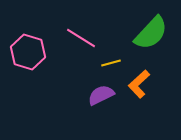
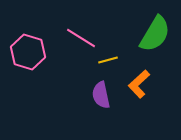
green semicircle: moved 4 px right, 1 px down; rotated 12 degrees counterclockwise
yellow line: moved 3 px left, 3 px up
purple semicircle: rotated 76 degrees counterclockwise
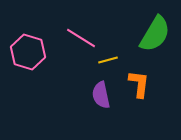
orange L-shape: rotated 140 degrees clockwise
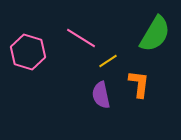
yellow line: moved 1 px down; rotated 18 degrees counterclockwise
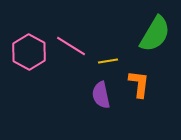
pink line: moved 10 px left, 8 px down
pink hexagon: moved 1 px right; rotated 12 degrees clockwise
yellow line: rotated 24 degrees clockwise
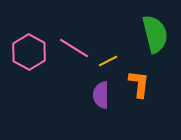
green semicircle: rotated 45 degrees counterclockwise
pink line: moved 3 px right, 2 px down
yellow line: rotated 18 degrees counterclockwise
purple semicircle: rotated 12 degrees clockwise
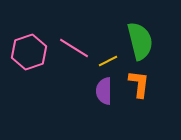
green semicircle: moved 15 px left, 7 px down
pink hexagon: rotated 12 degrees clockwise
purple semicircle: moved 3 px right, 4 px up
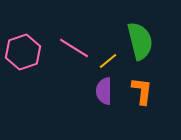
pink hexagon: moved 6 px left
yellow line: rotated 12 degrees counterclockwise
orange L-shape: moved 3 px right, 7 px down
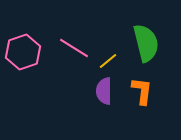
green semicircle: moved 6 px right, 2 px down
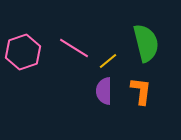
orange L-shape: moved 1 px left
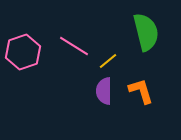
green semicircle: moved 11 px up
pink line: moved 2 px up
orange L-shape: rotated 24 degrees counterclockwise
